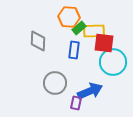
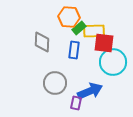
gray diamond: moved 4 px right, 1 px down
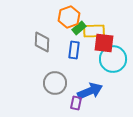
orange hexagon: rotated 25 degrees counterclockwise
cyan circle: moved 3 px up
